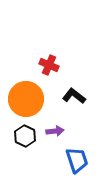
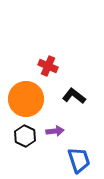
red cross: moved 1 px left, 1 px down
blue trapezoid: moved 2 px right
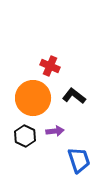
red cross: moved 2 px right
orange circle: moved 7 px right, 1 px up
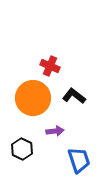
black hexagon: moved 3 px left, 13 px down
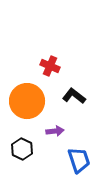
orange circle: moved 6 px left, 3 px down
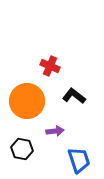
black hexagon: rotated 15 degrees counterclockwise
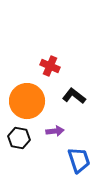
black hexagon: moved 3 px left, 11 px up
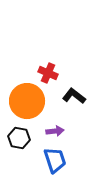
red cross: moved 2 px left, 7 px down
blue trapezoid: moved 24 px left
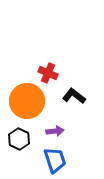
black hexagon: moved 1 px down; rotated 15 degrees clockwise
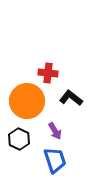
red cross: rotated 18 degrees counterclockwise
black L-shape: moved 3 px left, 2 px down
purple arrow: rotated 66 degrees clockwise
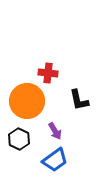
black L-shape: moved 8 px right, 2 px down; rotated 140 degrees counterclockwise
blue trapezoid: rotated 72 degrees clockwise
